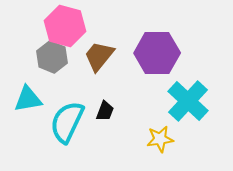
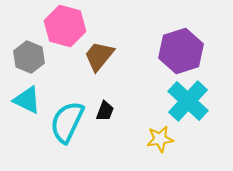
purple hexagon: moved 24 px right, 2 px up; rotated 18 degrees counterclockwise
gray hexagon: moved 23 px left
cyan triangle: moved 1 px left, 1 px down; rotated 36 degrees clockwise
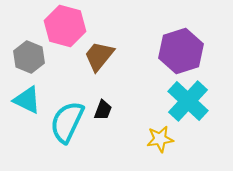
black trapezoid: moved 2 px left, 1 px up
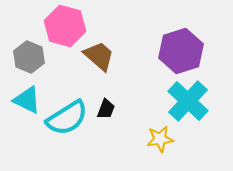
brown trapezoid: rotated 92 degrees clockwise
black trapezoid: moved 3 px right, 1 px up
cyan semicircle: moved 4 px up; rotated 147 degrees counterclockwise
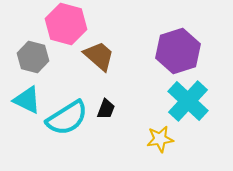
pink hexagon: moved 1 px right, 2 px up
purple hexagon: moved 3 px left
gray hexagon: moved 4 px right; rotated 8 degrees counterclockwise
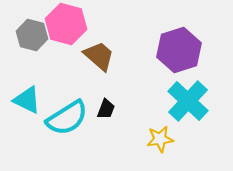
purple hexagon: moved 1 px right, 1 px up
gray hexagon: moved 1 px left, 22 px up
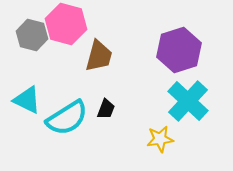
brown trapezoid: rotated 64 degrees clockwise
